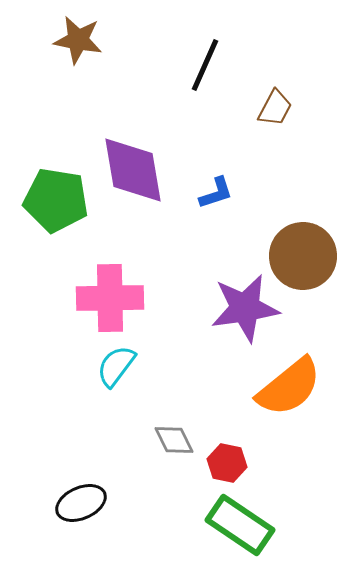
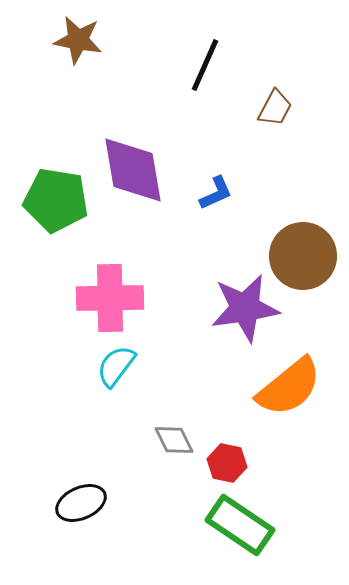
blue L-shape: rotated 6 degrees counterclockwise
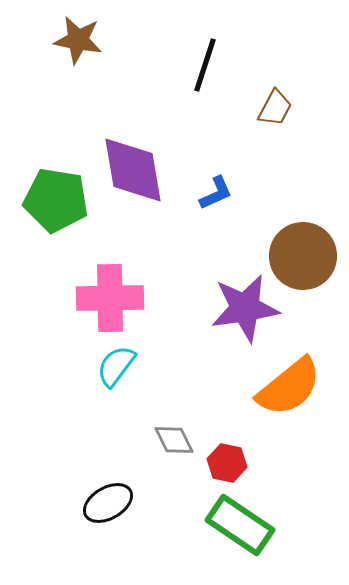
black line: rotated 6 degrees counterclockwise
black ellipse: moved 27 px right; rotated 6 degrees counterclockwise
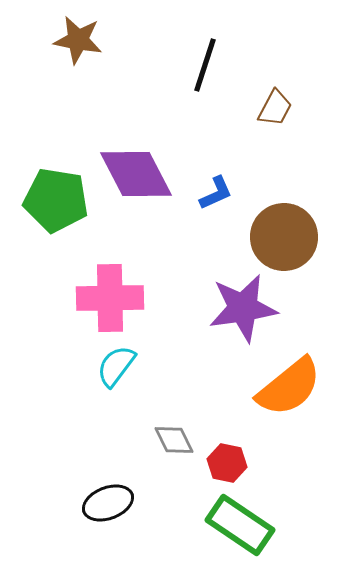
purple diamond: moved 3 px right, 4 px down; rotated 18 degrees counterclockwise
brown circle: moved 19 px left, 19 px up
purple star: moved 2 px left
black ellipse: rotated 9 degrees clockwise
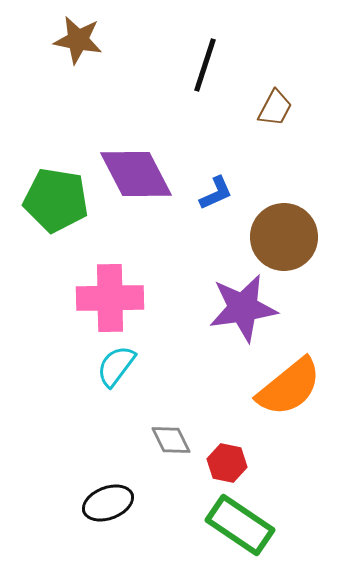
gray diamond: moved 3 px left
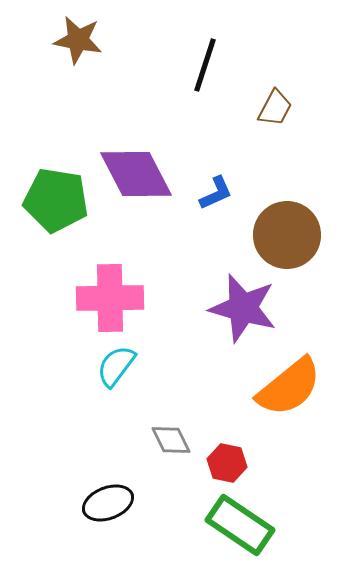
brown circle: moved 3 px right, 2 px up
purple star: rotated 24 degrees clockwise
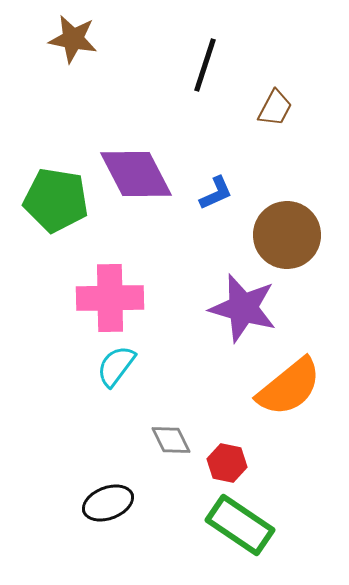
brown star: moved 5 px left, 1 px up
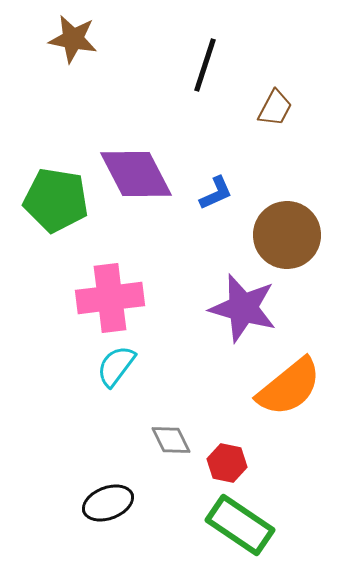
pink cross: rotated 6 degrees counterclockwise
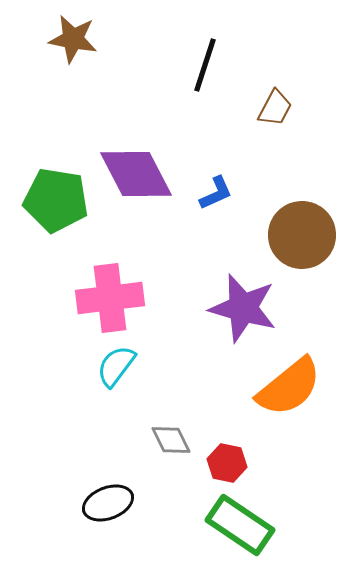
brown circle: moved 15 px right
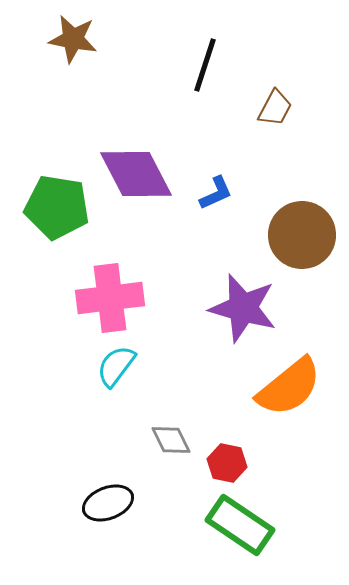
green pentagon: moved 1 px right, 7 px down
